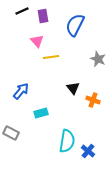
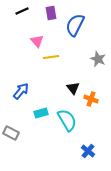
purple rectangle: moved 8 px right, 3 px up
orange cross: moved 2 px left, 1 px up
cyan semicircle: moved 21 px up; rotated 40 degrees counterclockwise
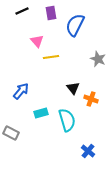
cyan semicircle: rotated 15 degrees clockwise
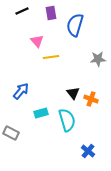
blue semicircle: rotated 10 degrees counterclockwise
gray star: rotated 28 degrees counterclockwise
black triangle: moved 5 px down
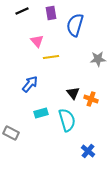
blue arrow: moved 9 px right, 7 px up
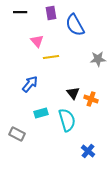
black line: moved 2 px left, 1 px down; rotated 24 degrees clockwise
blue semicircle: rotated 45 degrees counterclockwise
gray rectangle: moved 6 px right, 1 px down
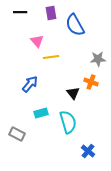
orange cross: moved 17 px up
cyan semicircle: moved 1 px right, 2 px down
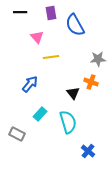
pink triangle: moved 4 px up
cyan rectangle: moved 1 px left, 1 px down; rotated 32 degrees counterclockwise
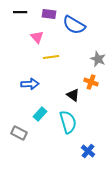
purple rectangle: moved 2 px left, 1 px down; rotated 72 degrees counterclockwise
blue semicircle: moved 1 px left; rotated 30 degrees counterclockwise
gray star: rotated 28 degrees clockwise
blue arrow: rotated 48 degrees clockwise
black triangle: moved 2 px down; rotated 16 degrees counterclockwise
gray rectangle: moved 2 px right, 1 px up
